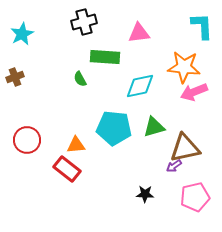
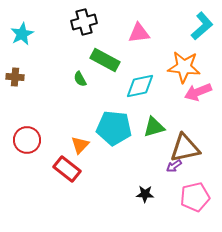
cyan L-shape: rotated 52 degrees clockwise
green rectangle: moved 3 px down; rotated 24 degrees clockwise
brown cross: rotated 24 degrees clockwise
pink arrow: moved 4 px right
orange triangle: moved 4 px right; rotated 42 degrees counterclockwise
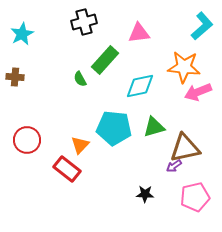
green rectangle: rotated 76 degrees counterclockwise
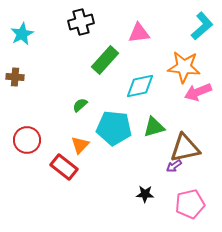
black cross: moved 3 px left
green semicircle: moved 26 px down; rotated 77 degrees clockwise
red rectangle: moved 3 px left, 2 px up
pink pentagon: moved 5 px left, 7 px down
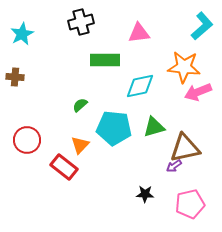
green rectangle: rotated 48 degrees clockwise
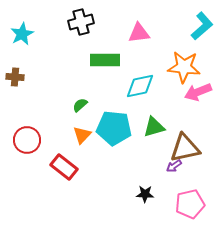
orange triangle: moved 2 px right, 10 px up
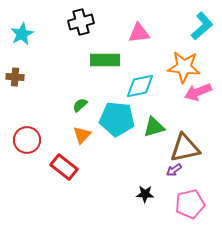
cyan pentagon: moved 3 px right, 9 px up
purple arrow: moved 4 px down
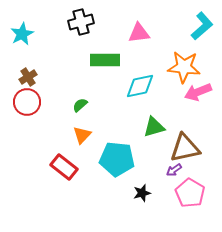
brown cross: moved 13 px right; rotated 36 degrees counterclockwise
cyan pentagon: moved 40 px down
red circle: moved 38 px up
black star: moved 3 px left, 1 px up; rotated 18 degrees counterclockwise
pink pentagon: moved 11 px up; rotated 28 degrees counterclockwise
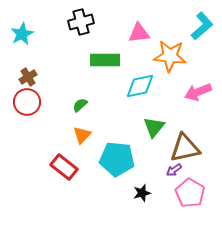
orange star: moved 14 px left, 11 px up
green triangle: rotated 35 degrees counterclockwise
